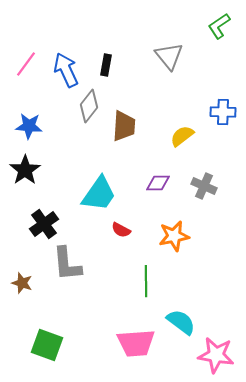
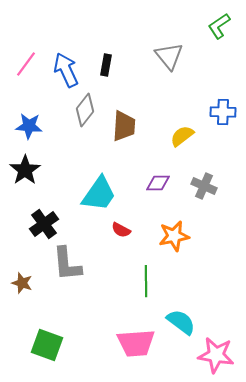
gray diamond: moved 4 px left, 4 px down
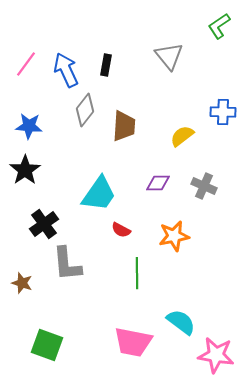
green line: moved 9 px left, 8 px up
pink trapezoid: moved 3 px left, 1 px up; rotated 15 degrees clockwise
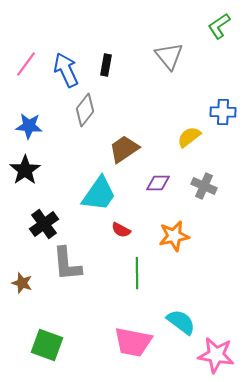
brown trapezoid: moved 23 px down; rotated 128 degrees counterclockwise
yellow semicircle: moved 7 px right, 1 px down
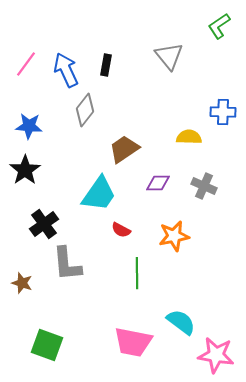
yellow semicircle: rotated 40 degrees clockwise
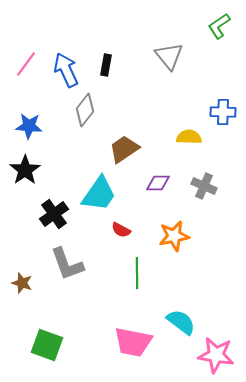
black cross: moved 10 px right, 10 px up
gray L-shape: rotated 15 degrees counterclockwise
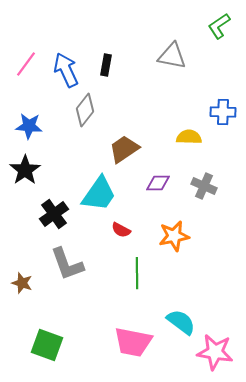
gray triangle: moved 3 px right; rotated 40 degrees counterclockwise
pink star: moved 1 px left, 3 px up
